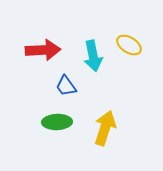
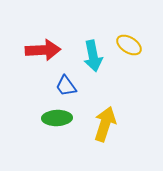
green ellipse: moved 4 px up
yellow arrow: moved 4 px up
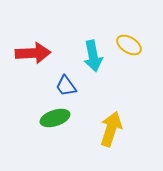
red arrow: moved 10 px left, 3 px down
green ellipse: moved 2 px left; rotated 16 degrees counterclockwise
yellow arrow: moved 6 px right, 5 px down
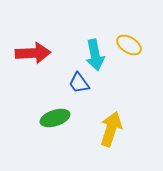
cyan arrow: moved 2 px right, 1 px up
blue trapezoid: moved 13 px right, 3 px up
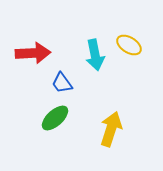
blue trapezoid: moved 17 px left
green ellipse: rotated 24 degrees counterclockwise
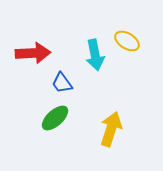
yellow ellipse: moved 2 px left, 4 px up
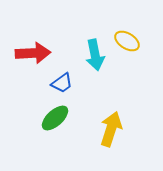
blue trapezoid: rotated 90 degrees counterclockwise
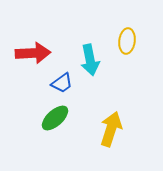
yellow ellipse: rotated 65 degrees clockwise
cyan arrow: moved 5 px left, 5 px down
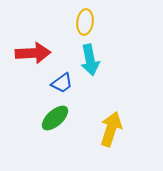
yellow ellipse: moved 42 px left, 19 px up
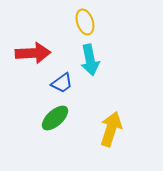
yellow ellipse: rotated 25 degrees counterclockwise
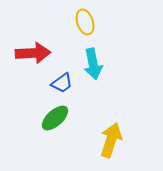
cyan arrow: moved 3 px right, 4 px down
yellow arrow: moved 11 px down
